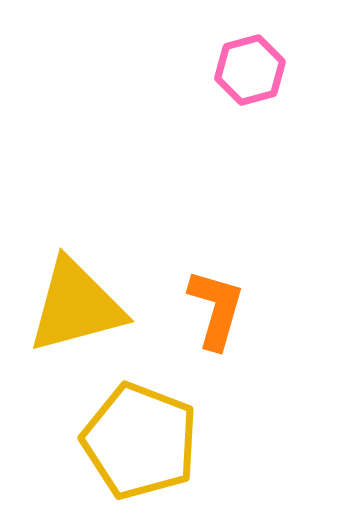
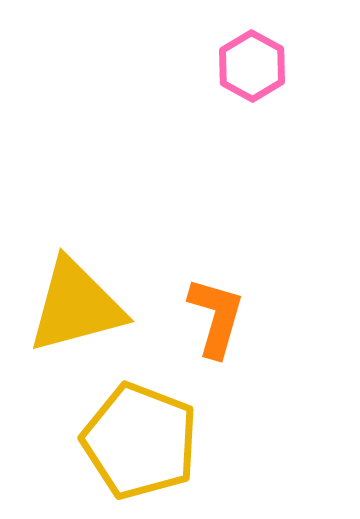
pink hexagon: moved 2 px right, 4 px up; rotated 16 degrees counterclockwise
orange L-shape: moved 8 px down
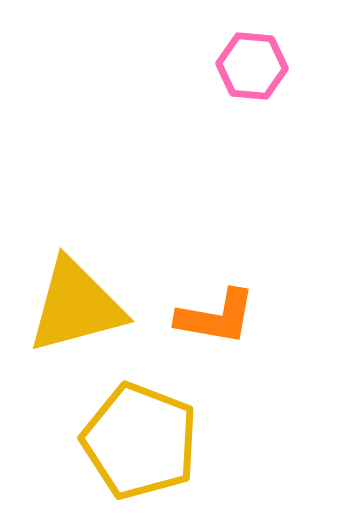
pink hexagon: rotated 24 degrees counterclockwise
orange L-shape: rotated 84 degrees clockwise
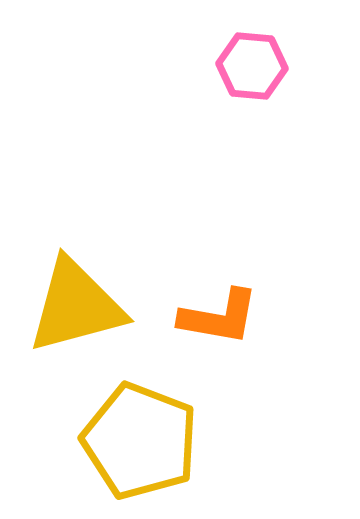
orange L-shape: moved 3 px right
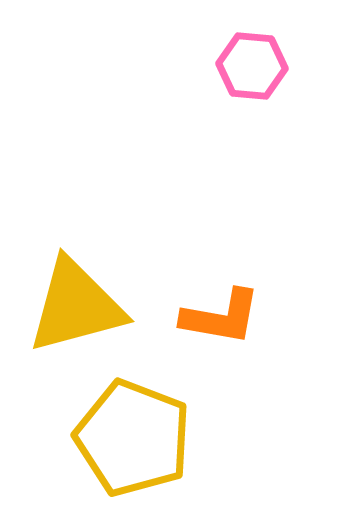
orange L-shape: moved 2 px right
yellow pentagon: moved 7 px left, 3 px up
